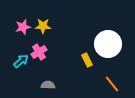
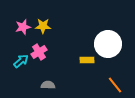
yellow rectangle: rotated 64 degrees counterclockwise
orange line: moved 3 px right, 1 px down
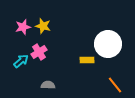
yellow star: rotated 14 degrees clockwise
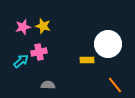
pink cross: rotated 21 degrees clockwise
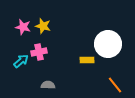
pink star: rotated 28 degrees clockwise
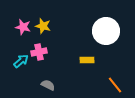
white circle: moved 2 px left, 13 px up
gray semicircle: rotated 24 degrees clockwise
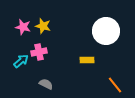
gray semicircle: moved 2 px left, 1 px up
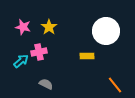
yellow star: moved 6 px right, 1 px down; rotated 21 degrees clockwise
yellow rectangle: moved 4 px up
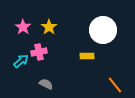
pink star: rotated 21 degrees clockwise
white circle: moved 3 px left, 1 px up
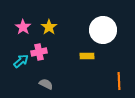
orange line: moved 4 px right, 4 px up; rotated 36 degrees clockwise
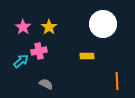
white circle: moved 6 px up
pink cross: moved 1 px up
orange line: moved 2 px left
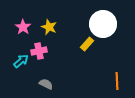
yellow star: rotated 14 degrees counterclockwise
yellow rectangle: moved 12 px up; rotated 48 degrees counterclockwise
